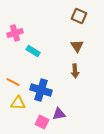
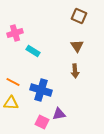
yellow triangle: moved 7 px left
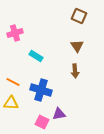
cyan rectangle: moved 3 px right, 5 px down
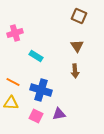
pink square: moved 6 px left, 6 px up
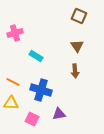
pink square: moved 4 px left, 3 px down
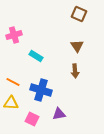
brown square: moved 2 px up
pink cross: moved 1 px left, 2 px down
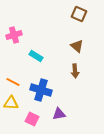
brown triangle: rotated 16 degrees counterclockwise
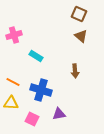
brown triangle: moved 4 px right, 10 px up
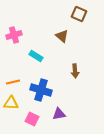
brown triangle: moved 19 px left
orange line: rotated 40 degrees counterclockwise
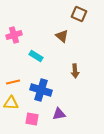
pink square: rotated 16 degrees counterclockwise
